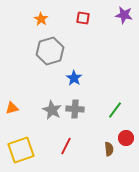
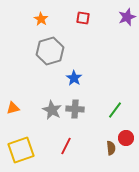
purple star: moved 3 px right, 2 px down; rotated 30 degrees counterclockwise
orange triangle: moved 1 px right
brown semicircle: moved 2 px right, 1 px up
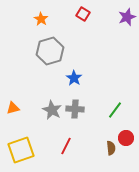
red square: moved 4 px up; rotated 24 degrees clockwise
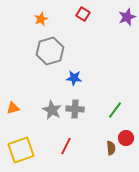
orange star: rotated 16 degrees clockwise
blue star: rotated 28 degrees counterclockwise
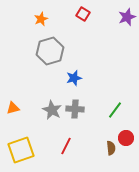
blue star: rotated 21 degrees counterclockwise
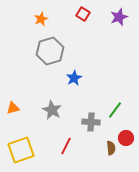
purple star: moved 8 px left
blue star: rotated 14 degrees counterclockwise
gray cross: moved 16 px right, 13 px down
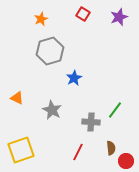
orange triangle: moved 4 px right, 10 px up; rotated 40 degrees clockwise
red circle: moved 23 px down
red line: moved 12 px right, 6 px down
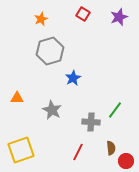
blue star: moved 1 px left
orange triangle: rotated 24 degrees counterclockwise
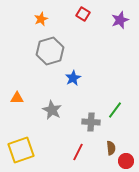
purple star: moved 1 px right, 3 px down
